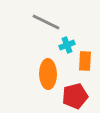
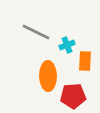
gray line: moved 10 px left, 10 px down
orange ellipse: moved 2 px down
red pentagon: moved 2 px left; rotated 10 degrees clockwise
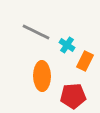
cyan cross: rotated 35 degrees counterclockwise
orange rectangle: rotated 24 degrees clockwise
orange ellipse: moved 6 px left
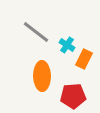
gray line: rotated 12 degrees clockwise
orange rectangle: moved 1 px left, 2 px up
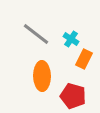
gray line: moved 2 px down
cyan cross: moved 4 px right, 6 px up
red pentagon: rotated 20 degrees clockwise
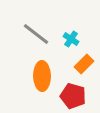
orange rectangle: moved 5 px down; rotated 18 degrees clockwise
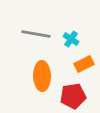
gray line: rotated 28 degrees counterclockwise
orange rectangle: rotated 18 degrees clockwise
red pentagon: rotated 25 degrees counterclockwise
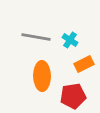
gray line: moved 3 px down
cyan cross: moved 1 px left, 1 px down
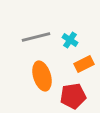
gray line: rotated 24 degrees counterclockwise
orange ellipse: rotated 16 degrees counterclockwise
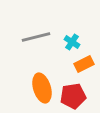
cyan cross: moved 2 px right, 2 px down
orange ellipse: moved 12 px down
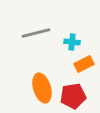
gray line: moved 4 px up
cyan cross: rotated 28 degrees counterclockwise
